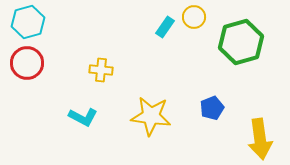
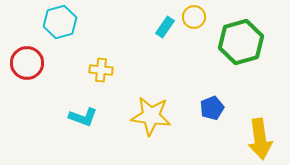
cyan hexagon: moved 32 px right
cyan L-shape: rotated 8 degrees counterclockwise
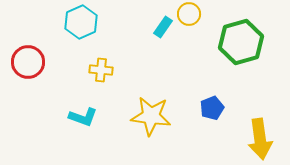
yellow circle: moved 5 px left, 3 px up
cyan hexagon: moved 21 px right; rotated 8 degrees counterclockwise
cyan rectangle: moved 2 px left
red circle: moved 1 px right, 1 px up
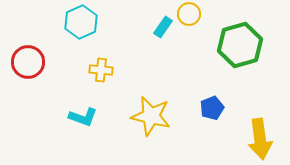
green hexagon: moved 1 px left, 3 px down
yellow star: rotated 6 degrees clockwise
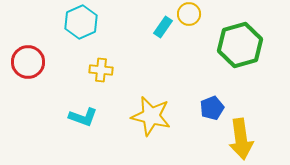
yellow arrow: moved 19 px left
